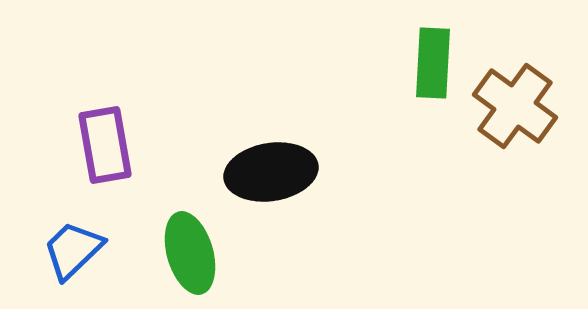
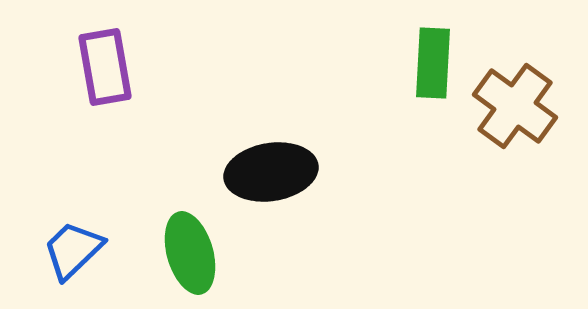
purple rectangle: moved 78 px up
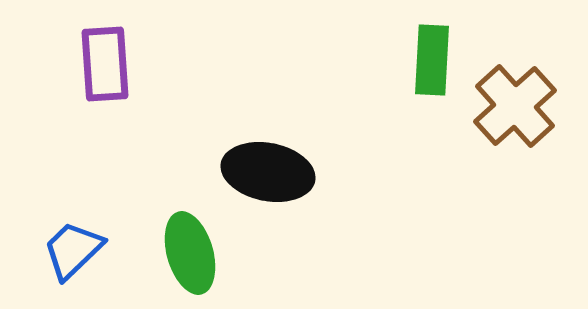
green rectangle: moved 1 px left, 3 px up
purple rectangle: moved 3 px up; rotated 6 degrees clockwise
brown cross: rotated 12 degrees clockwise
black ellipse: moved 3 px left; rotated 20 degrees clockwise
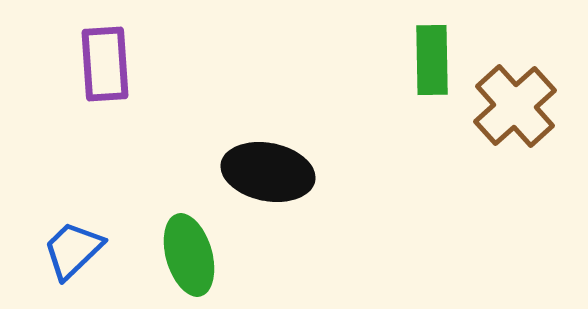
green rectangle: rotated 4 degrees counterclockwise
green ellipse: moved 1 px left, 2 px down
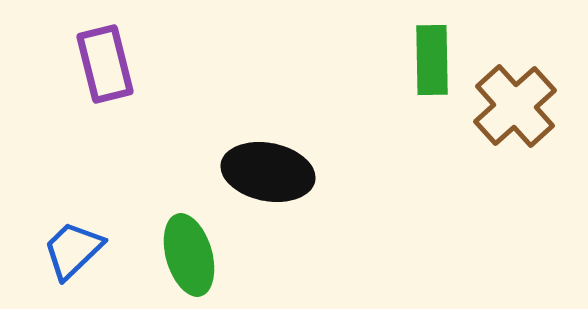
purple rectangle: rotated 10 degrees counterclockwise
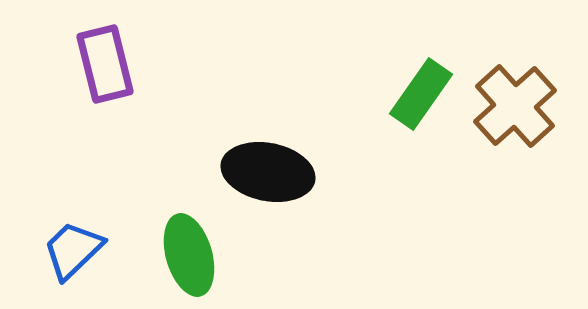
green rectangle: moved 11 px left, 34 px down; rotated 36 degrees clockwise
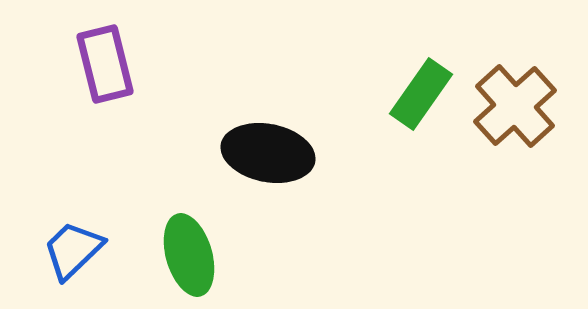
black ellipse: moved 19 px up
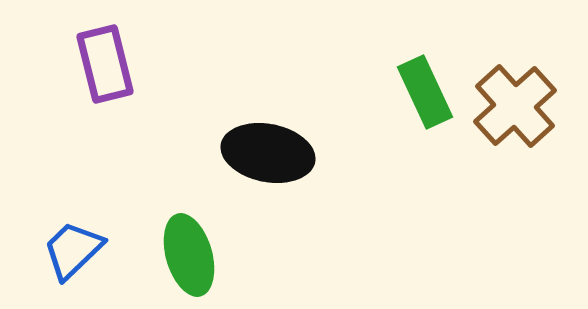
green rectangle: moved 4 px right, 2 px up; rotated 60 degrees counterclockwise
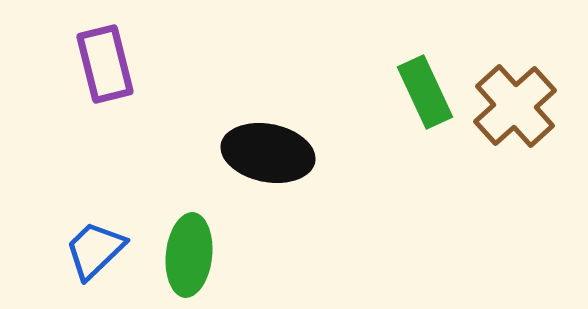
blue trapezoid: moved 22 px right
green ellipse: rotated 22 degrees clockwise
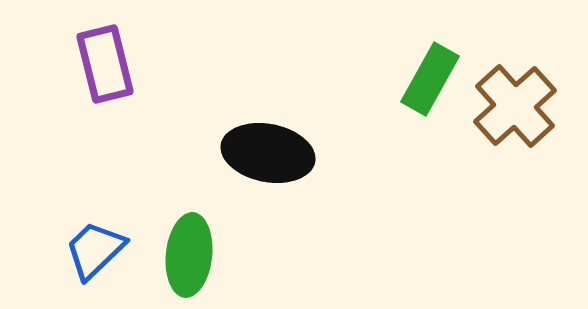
green rectangle: moved 5 px right, 13 px up; rotated 54 degrees clockwise
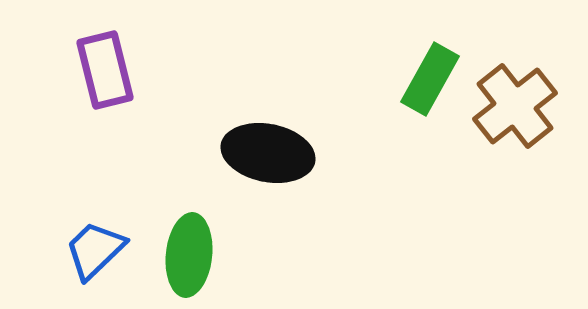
purple rectangle: moved 6 px down
brown cross: rotated 4 degrees clockwise
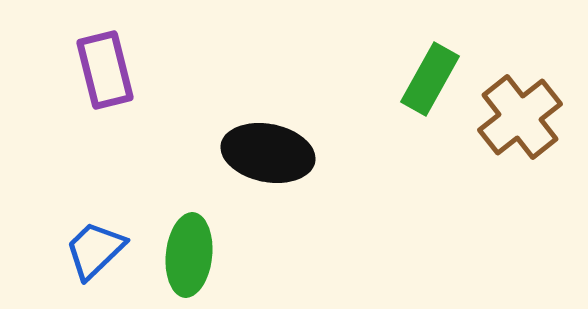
brown cross: moved 5 px right, 11 px down
